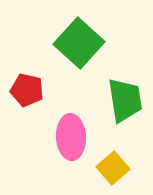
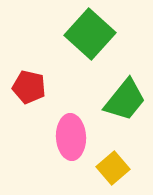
green square: moved 11 px right, 9 px up
red pentagon: moved 2 px right, 3 px up
green trapezoid: rotated 48 degrees clockwise
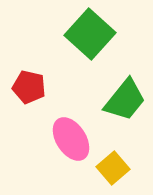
pink ellipse: moved 2 px down; rotated 30 degrees counterclockwise
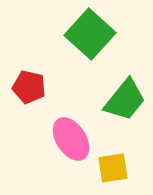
yellow square: rotated 32 degrees clockwise
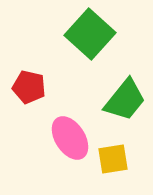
pink ellipse: moved 1 px left, 1 px up
yellow square: moved 9 px up
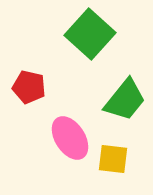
yellow square: rotated 16 degrees clockwise
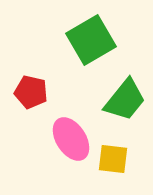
green square: moved 1 px right, 6 px down; rotated 18 degrees clockwise
red pentagon: moved 2 px right, 5 px down
pink ellipse: moved 1 px right, 1 px down
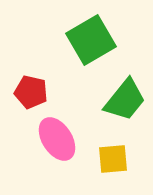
pink ellipse: moved 14 px left
yellow square: rotated 12 degrees counterclockwise
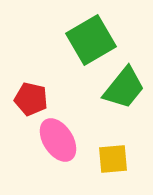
red pentagon: moved 7 px down
green trapezoid: moved 1 px left, 12 px up
pink ellipse: moved 1 px right, 1 px down
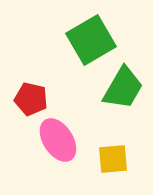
green trapezoid: moved 1 px left; rotated 9 degrees counterclockwise
